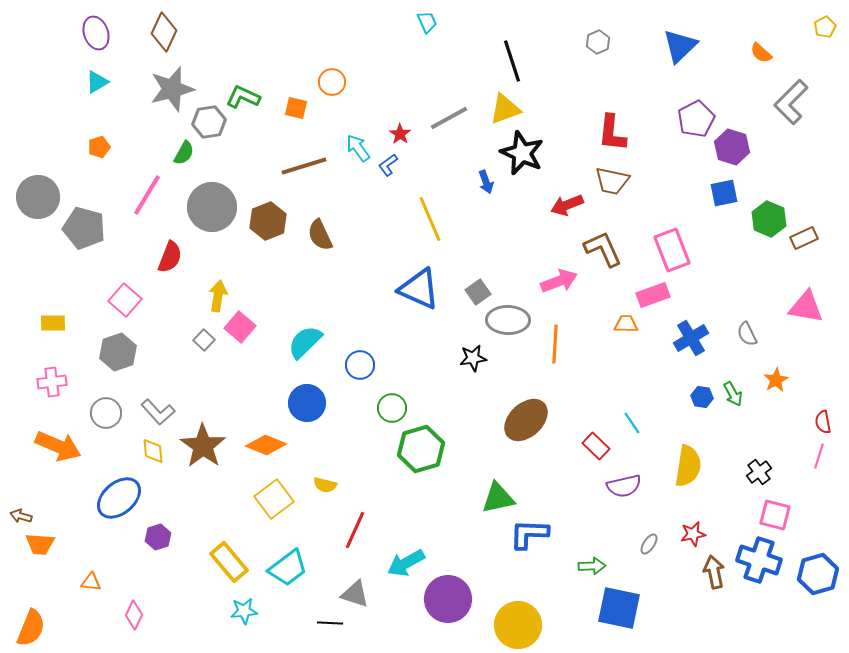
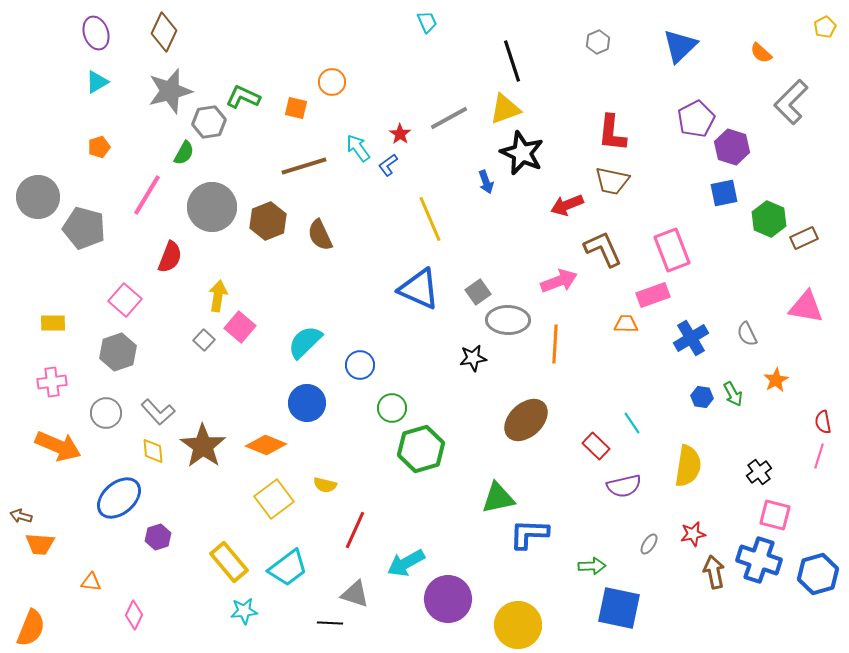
gray star at (172, 89): moved 2 px left, 2 px down
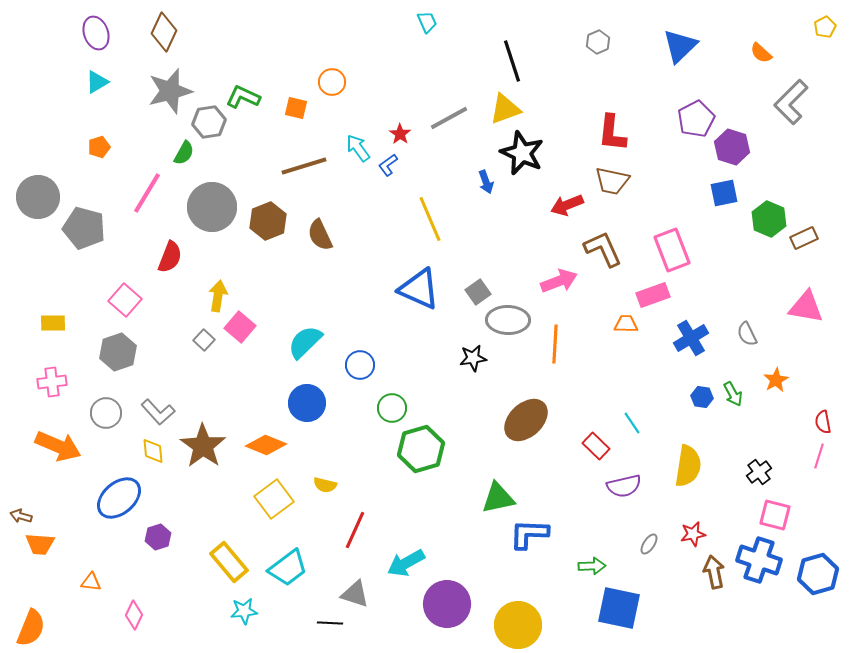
pink line at (147, 195): moved 2 px up
purple circle at (448, 599): moved 1 px left, 5 px down
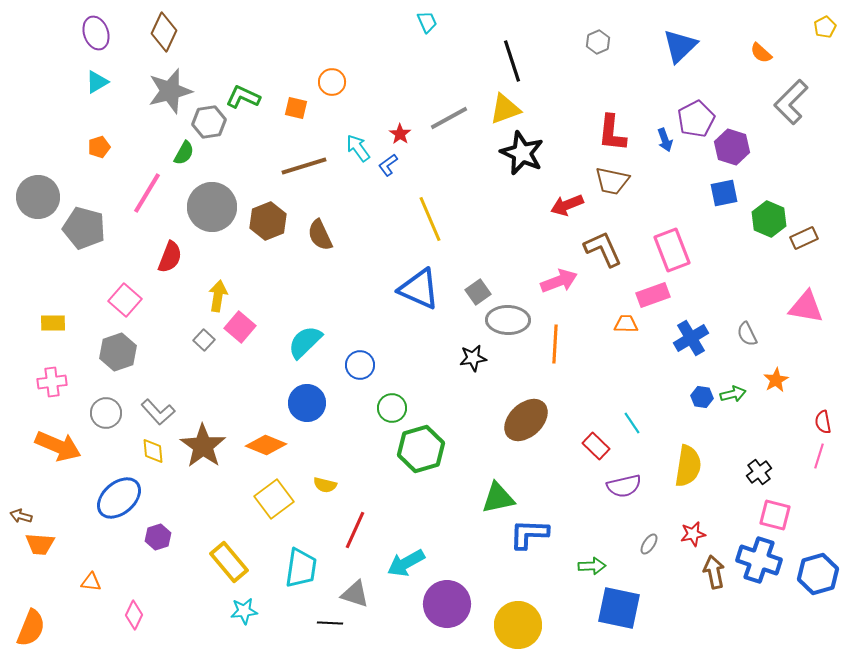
blue arrow at (486, 182): moved 179 px right, 42 px up
green arrow at (733, 394): rotated 75 degrees counterclockwise
cyan trapezoid at (288, 568): moved 13 px right; rotated 45 degrees counterclockwise
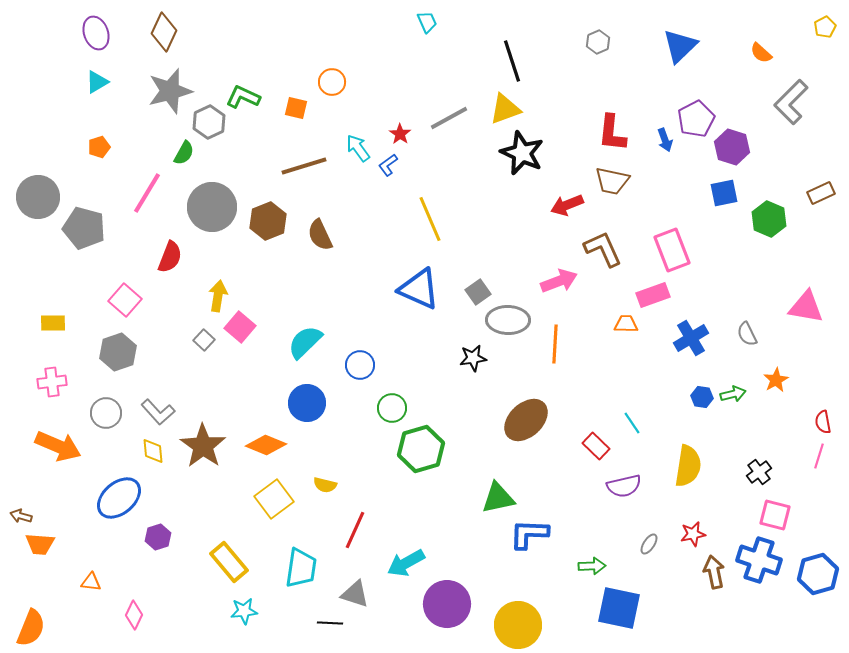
gray hexagon at (209, 122): rotated 16 degrees counterclockwise
brown rectangle at (804, 238): moved 17 px right, 45 px up
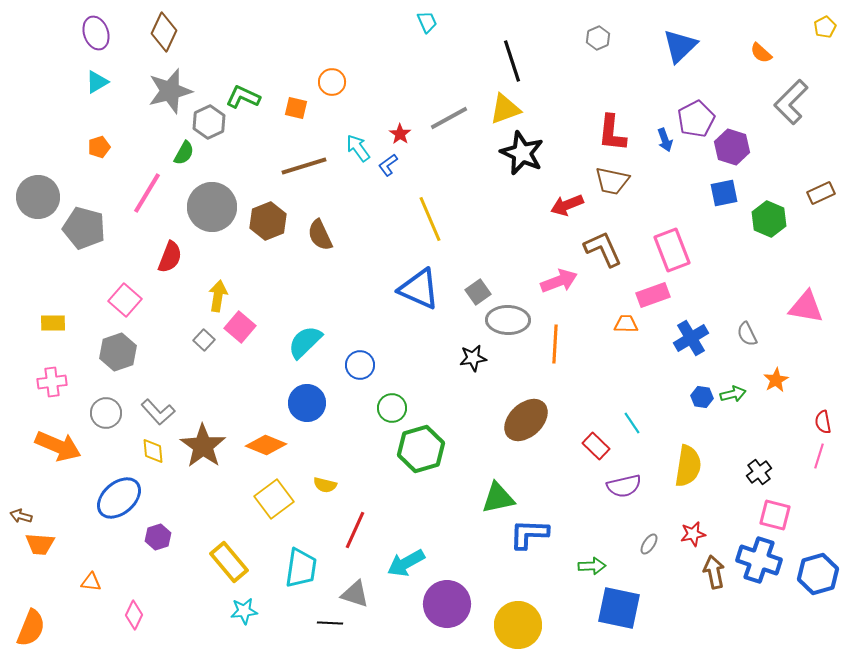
gray hexagon at (598, 42): moved 4 px up
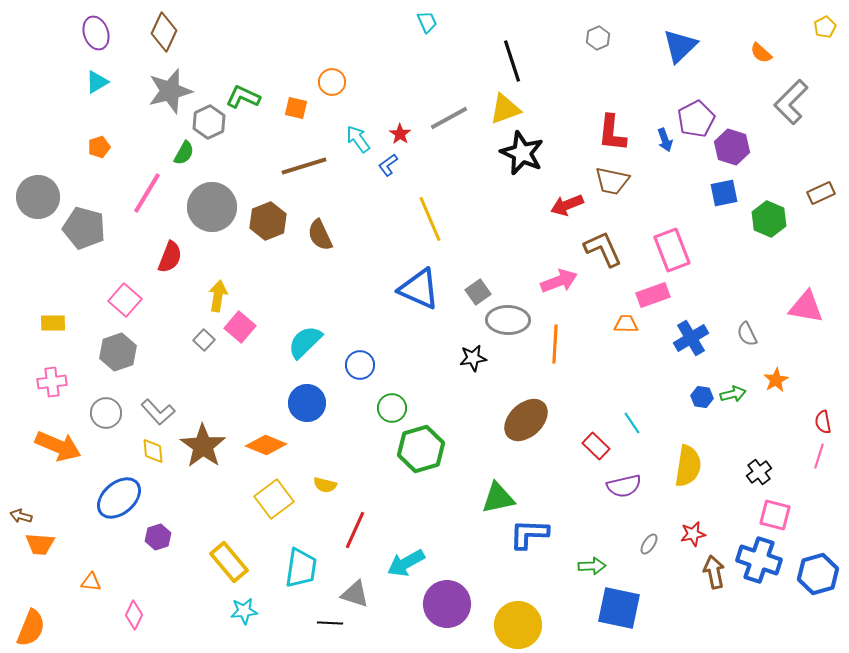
cyan arrow at (358, 148): moved 9 px up
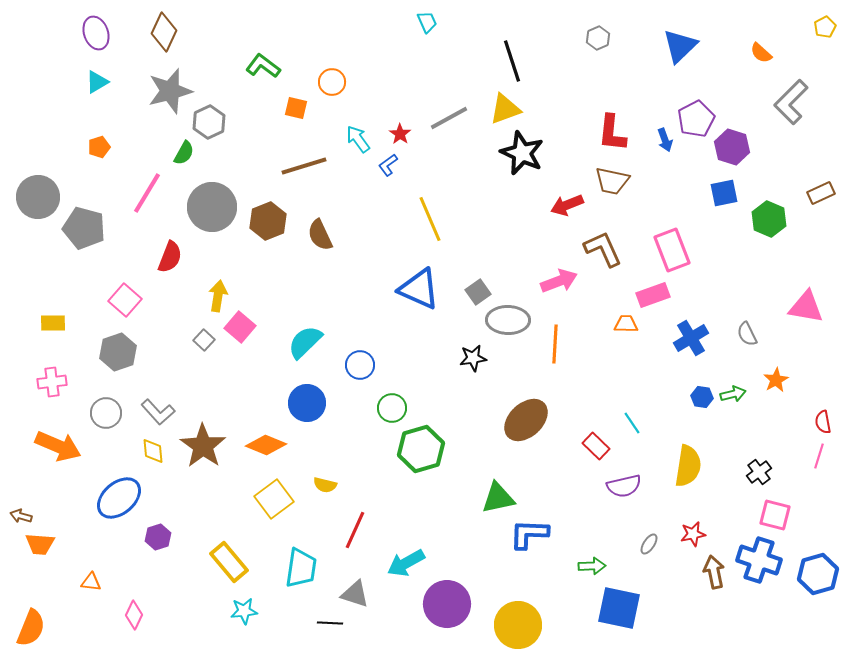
green L-shape at (243, 97): moved 20 px right, 31 px up; rotated 12 degrees clockwise
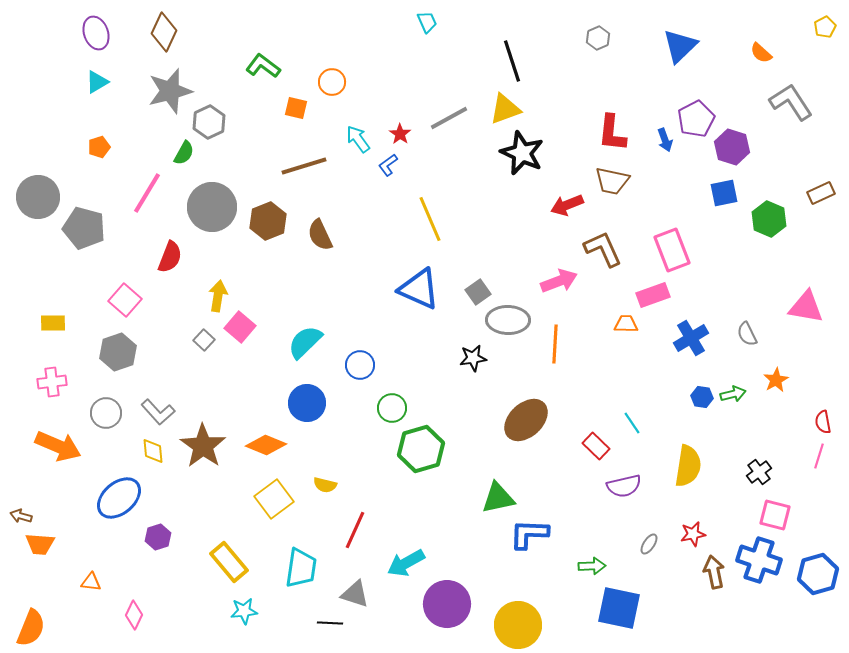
gray L-shape at (791, 102): rotated 102 degrees clockwise
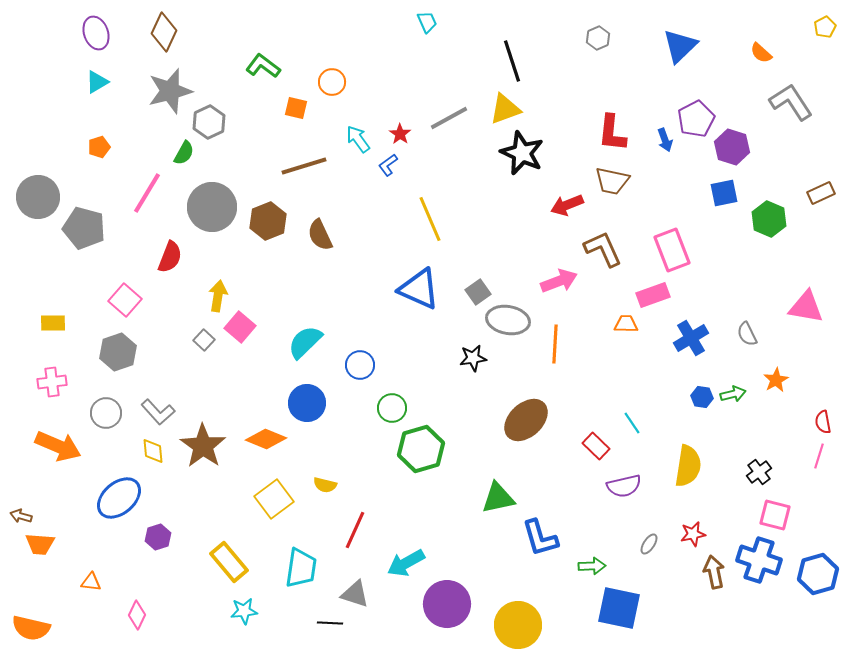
gray ellipse at (508, 320): rotated 9 degrees clockwise
orange diamond at (266, 445): moved 6 px up
blue L-shape at (529, 534): moved 11 px right, 4 px down; rotated 108 degrees counterclockwise
pink diamond at (134, 615): moved 3 px right
orange semicircle at (31, 628): rotated 81 degrees clockwise
